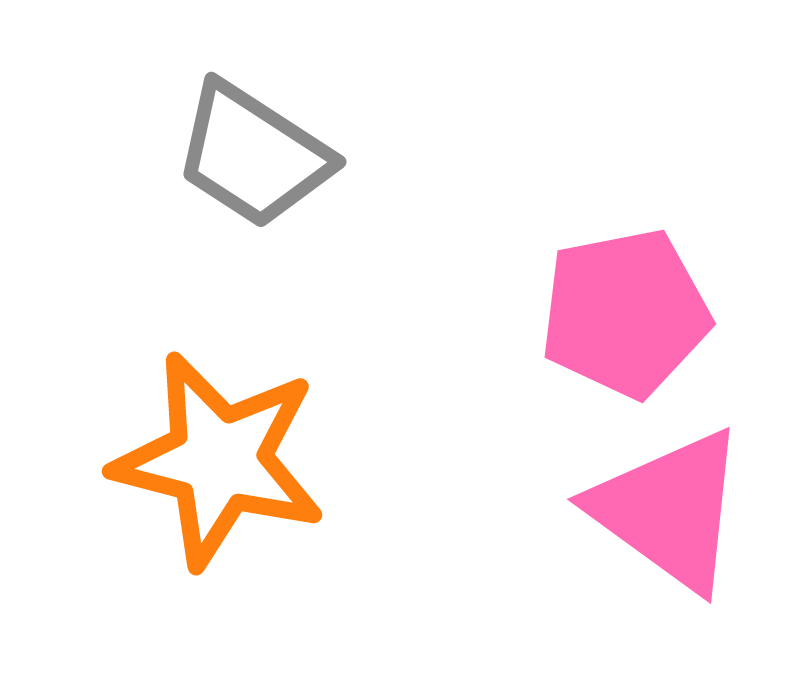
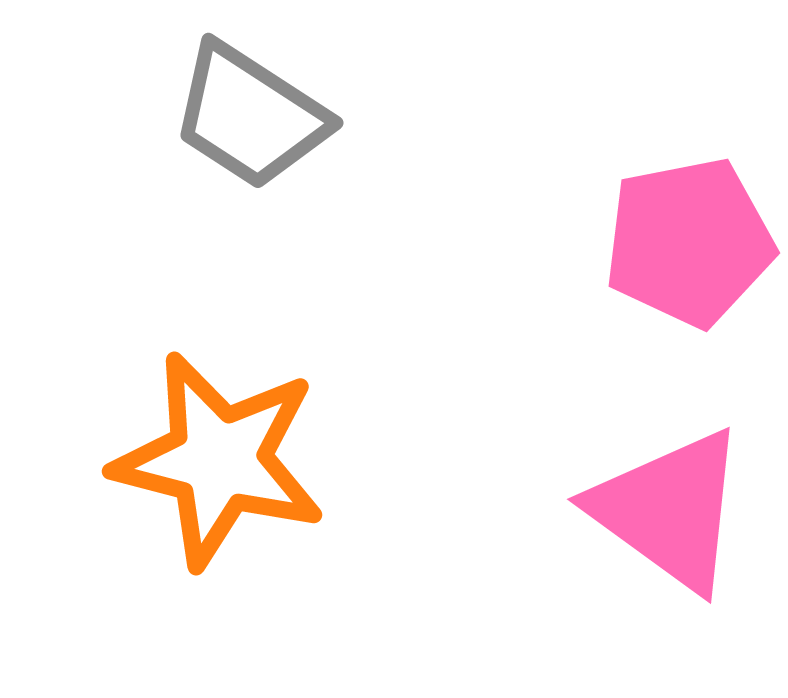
gray trapezoid: moved 3 px left, 39 px up
pink pentagon: moved 64 px right, 71 px up
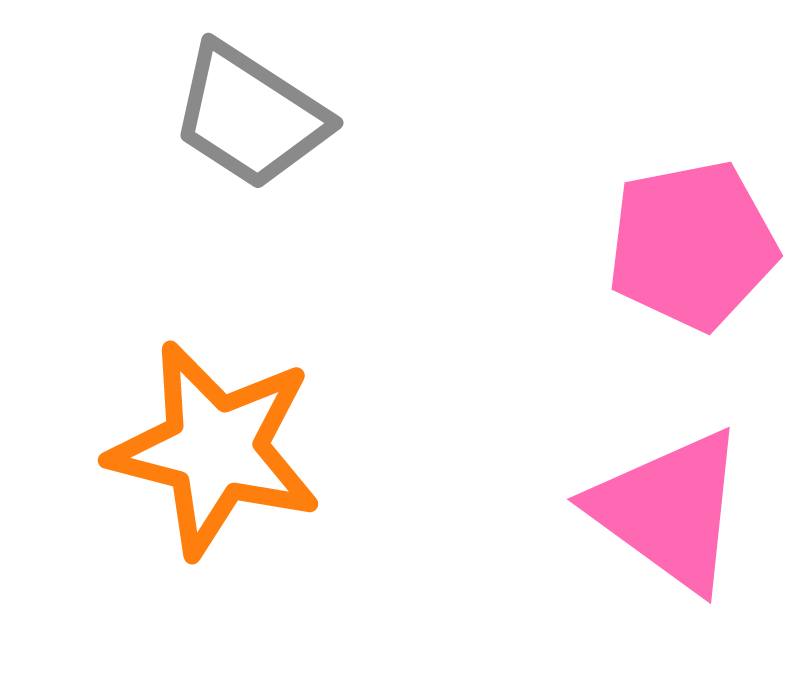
pink pentagon: moved 3 px right, 3 px down
orange star: moved 4 px left, 11 px up
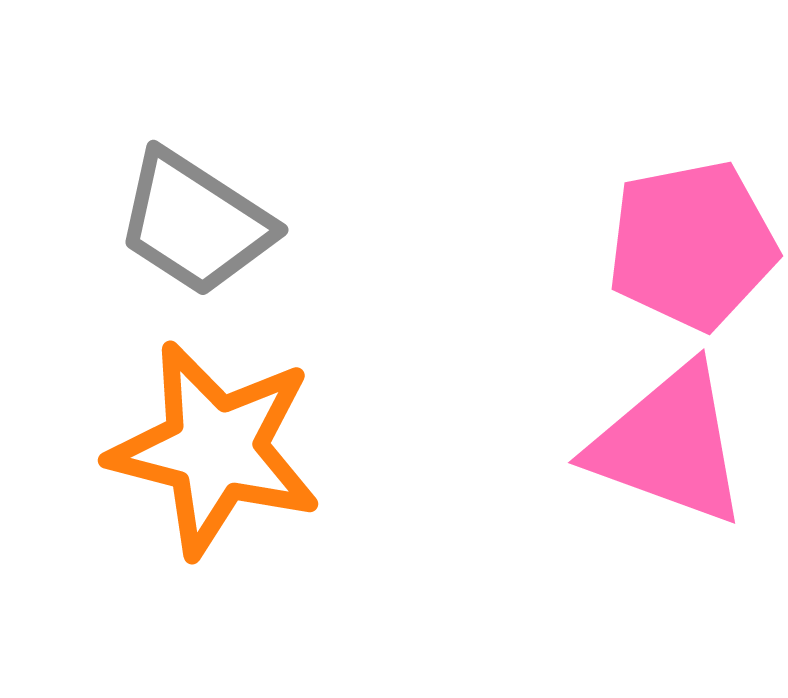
gray trapezoid: moved 55 px left, 107 px down
pink triangle: moved 65 px up; rotated 16 degrees counterclockwise
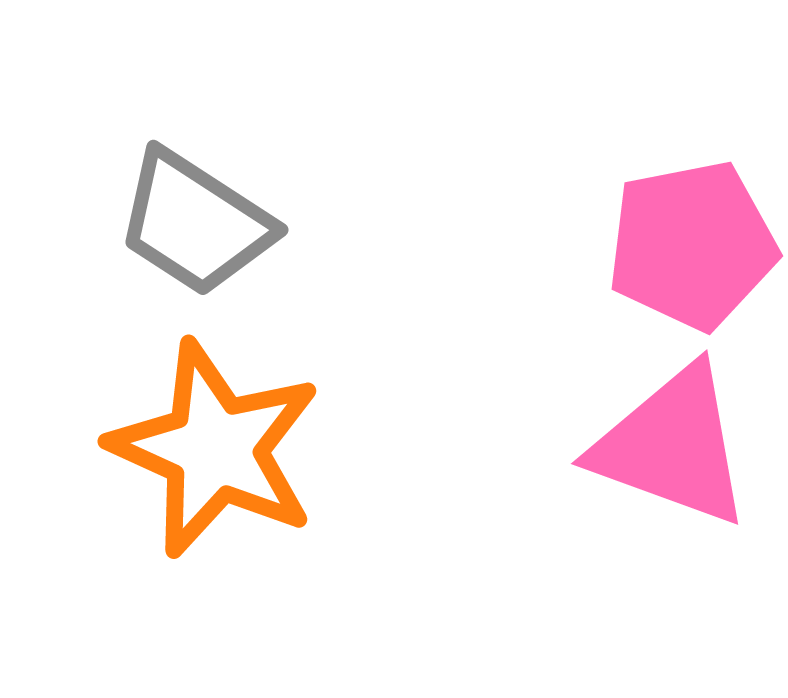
pink triangle: moved 3 px right, 1 px down
orange star: rotated 10 degrees clockwise
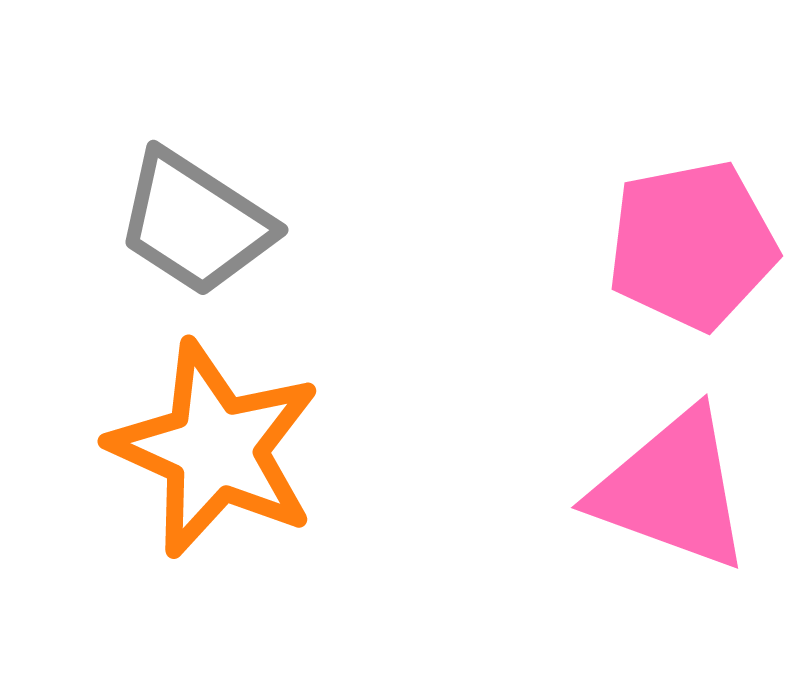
pink triangle: moved 44 px down
